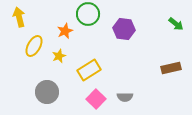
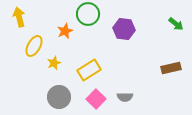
yellow star: moved 5 px left, 7 px down
gray circle: moved 12 px right, 5 px down
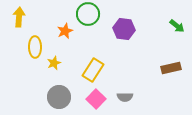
yellow arrow: rotated 18 degrees clockwise
green arrow: moved 1 px right, 2 px down
yellow ellipse: moved 1 px right, 1 px down; rotated 30 degrees counterclockwise
yellow rectangle: moved 4 px right; rotated 25 degrees counterclockwise
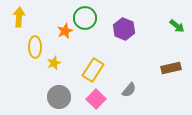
green circle: moved 3 px left, 4 px down
purple hexagon: rotated 15 degrees clockwise
gray semicircle: moved 4 px right, 7 px up; rotated 49 degrees counterclockwise
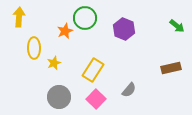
yellow ellipse: moved 1 px left, 1 px down
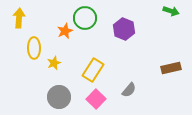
yellow arrow: moved 1 px down
green arrow: moved 6 px left, 15 px up; rotated 21 degrees counterclockwise
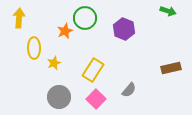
green arrow: moved 3 px left
